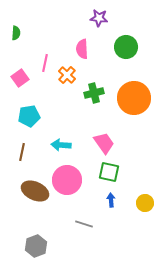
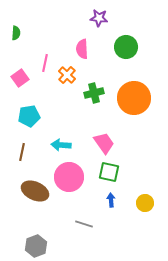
pink circle: moved 2 px right, 3 px up
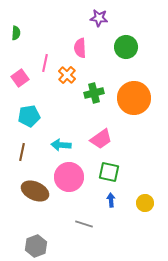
pink semicircle: moved 2 px left, 1 px up
pink trapezoid: moved 3 px left, 4 px up; rotated 90 degrees clockwise
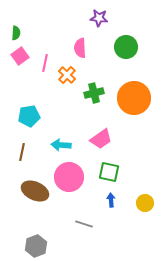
pink square: moved 22 px up
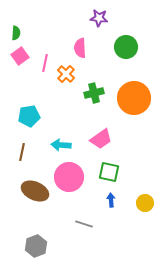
orange cross: moved 1 px left, 1 px up
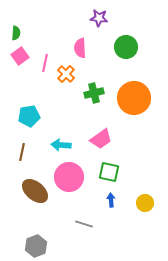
brown ellipse: rotated 16 degrees clockwise
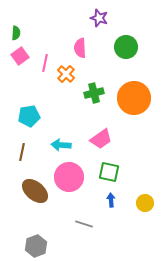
purple star: rotated 12 degrees clockwise
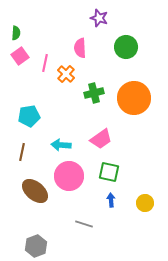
pink circle: moved 1 px up
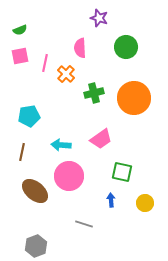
green semicircle: moved 4 px right, 3 px up; rotated 64 degrees clockwise
pink square: rotated 24 degrees clockwise
green square: moved 13 px right
